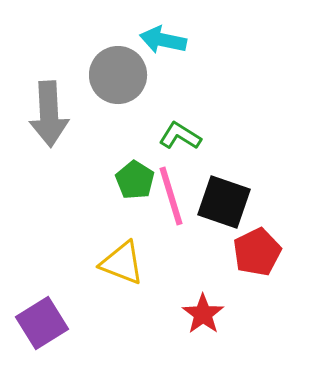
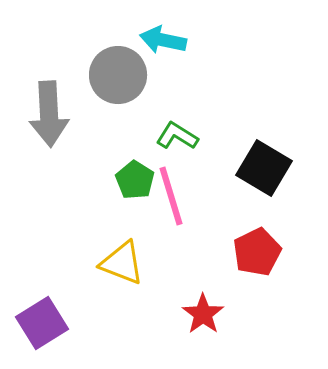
green L-shape: moved 3 px left
black square: moved 40 px right, 34 px up; rotated 12 degrees clockwise
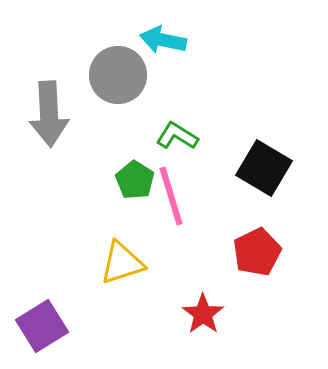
yellow triangle: rotated 39 degrees counterclockwise
purple square: moved 3 px down
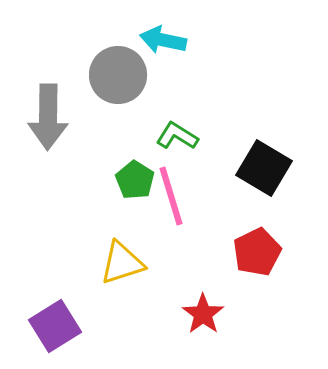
gray arrow: moved 1 px left, 3 px down; rotated 4 degrees clockwise
purple square: moved 13 px right
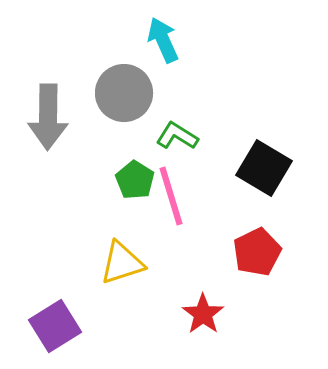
cyan arrow: rotated 54 degrees clockwise
gray circle: moved 6 px right, 18 px down
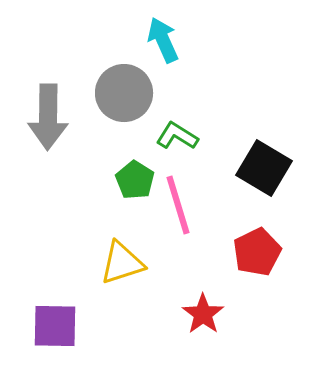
pink line: moved 7 px right, 9 px down
purple square: rotated 33 degrees clockwise
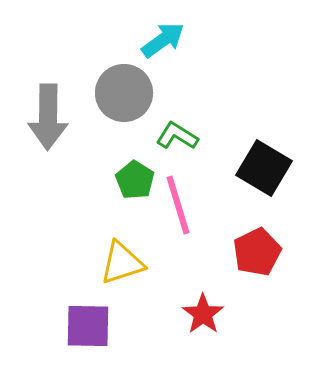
cyan arrow: rotated 78 degrees clockwise
purple square: moved 33 px right
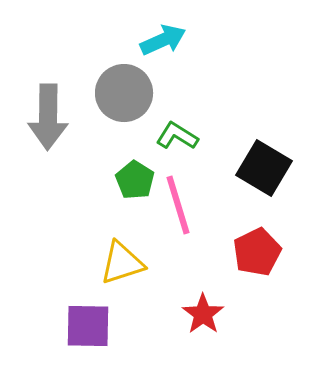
cyan arrow: rotated 12 degrees clockwise
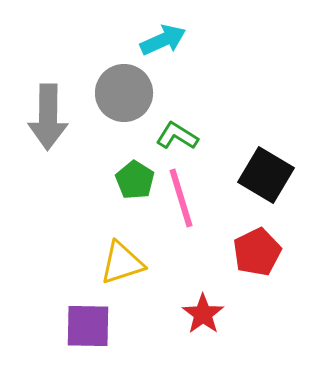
black square: moved 2 px right, 7 px down
pink line: moved 3 px right, 7 px up
